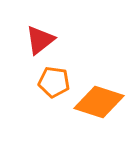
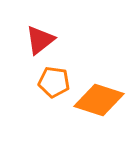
orange diamond: moved 2 px up
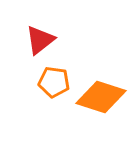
orange diamond: moved 2 px right, 3 px up
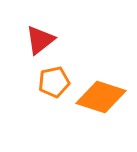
orange pentagon: rotated 20 degrees counterclockwise
